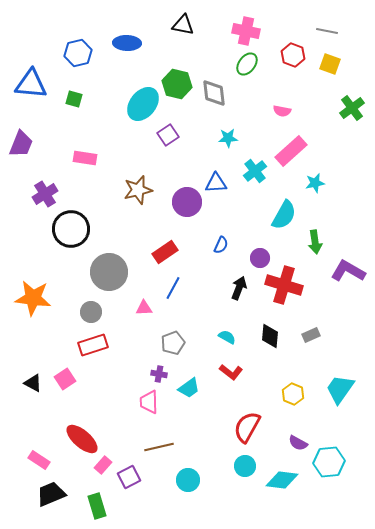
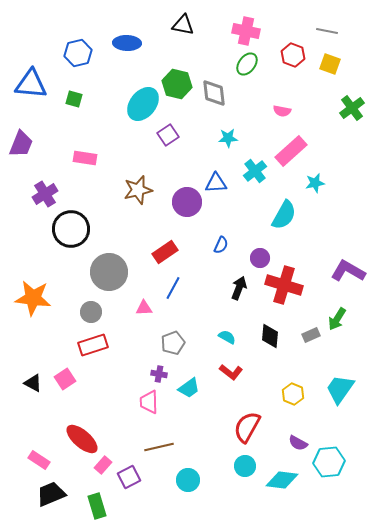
green arrow at (315, 242): moved 22 px right, 77 px down; rotated 40 degrees clockwise
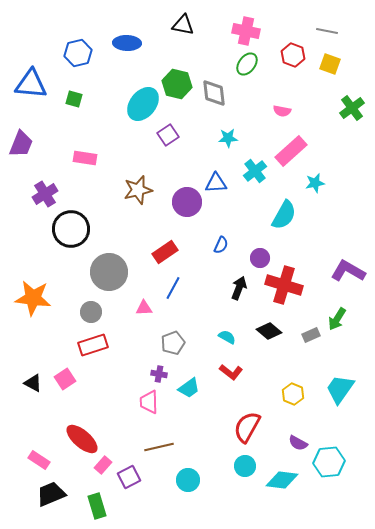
black diamond at (270, 336): moved 1 px left, 5 px up; rotated 55 degrees counterclockwise
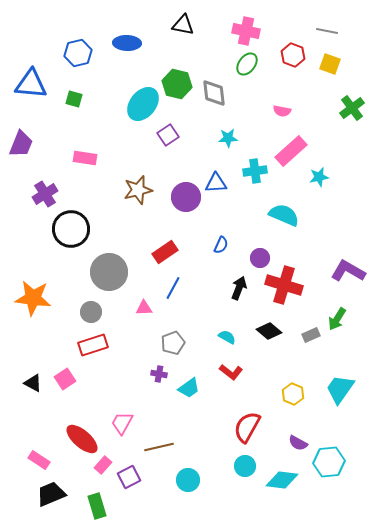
cyan cross at (255, 171): rotated 30 degrees clockwise
cyan star at (315, 183): moved 4 px right, 6 px up
purple circle at (187, 202): moved 1 px left, 5 px up
cyan semicircle at (284, 215): rotated 96 degrees counterclockwise
pink trapezoid at (149, 402): moved 27 px left, 21 px down; rotated 30 degrees clockwise
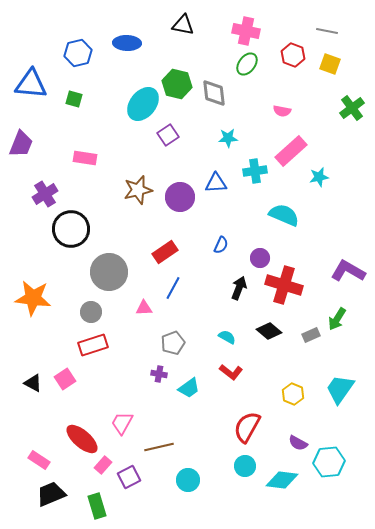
purple circle at (186, 197): moved 6 px left
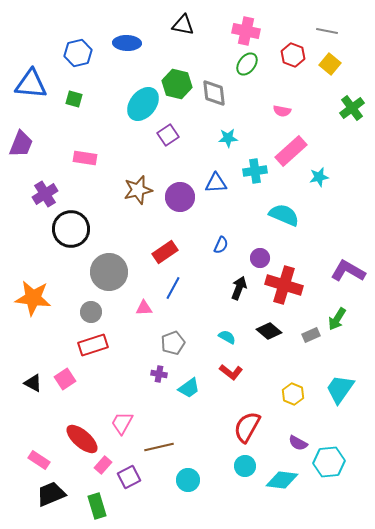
yellow square at (330, 64): rotated 20 degrees clockwise
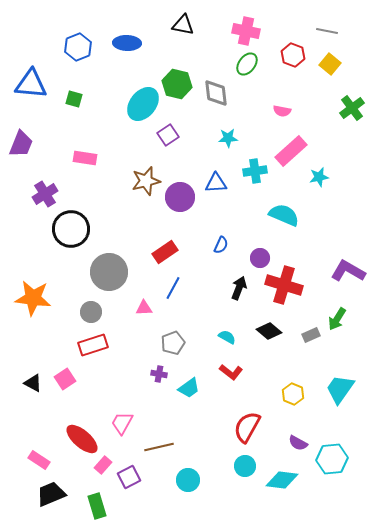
blue hexagon at (78, 53): moved 6 px up; rotated 8 degrees counterclockwise
gray diamond at (214, 93): moved 2 px right
brown star at (138, 190): moved 8 px right, 9 px up
cyan hexagon at (329, 462): moved 3 px right, 3 px up
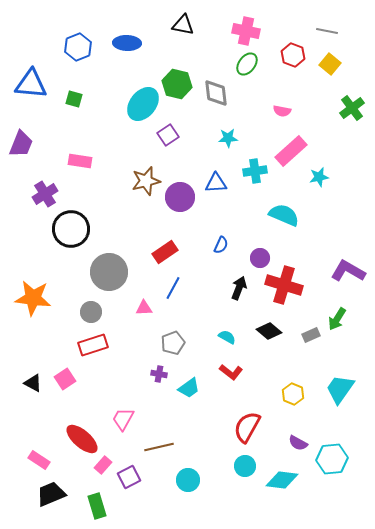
pink rectangle at (85, 158): moved 5 px left, 3 px down
pink trapezoid at (122, 423): moved 1 px right, 4 px up
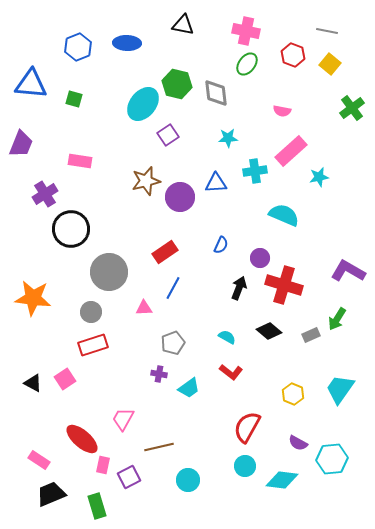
pink rectangle at (103, 465): rotated 30 degrees counterclockwise
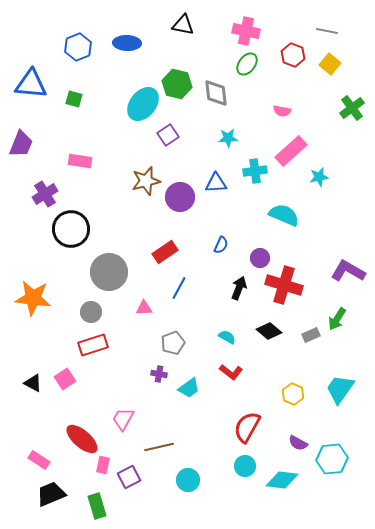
blue line at (173, 288): moved 6 px right
